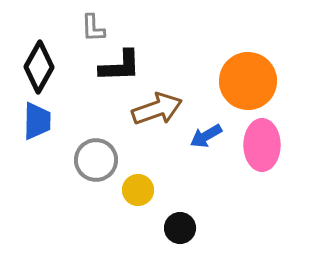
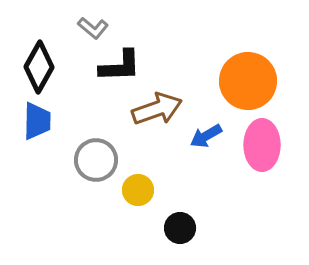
gray L-shape: rotated 48 degrees counterclockwise
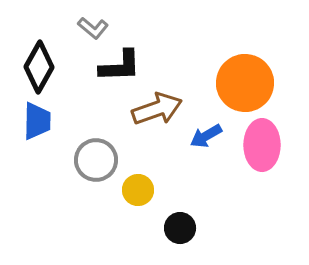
orange circle: moved 3 px left, 2 px down
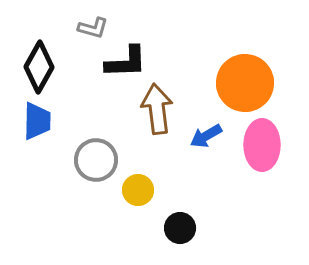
gray L-shape: rotated 24 degrees counterclockwise
black L-shape: moved 6 px right, 4 px up
brown arrow: rotated 78 degrees counterclockwise
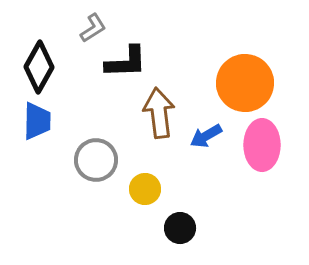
gray L-shape: rotated 48 degrees counterclockwise
brown arrow: moved 2 px right, 4 px down
yellow circle: moved 7 px right, 1 px up
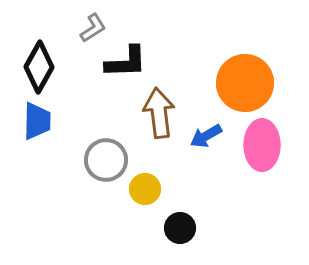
gray circle: moved 10 px right
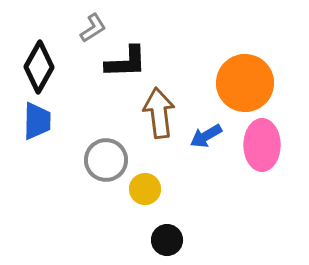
black circle: moved 13 px left, 12 px down
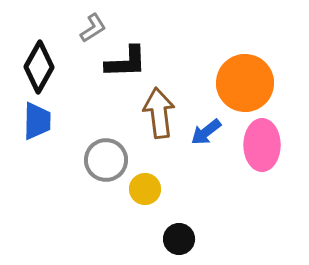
blue arrow: moved 4 px up; rotated 8 degrees counterclockwise
black circle: moved 12 px right, 1 px up
